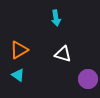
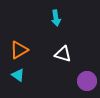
purple circle: moved 1 px left, 2 px down
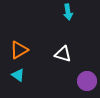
cyan arrow: moved 12 px right, 6 px up
